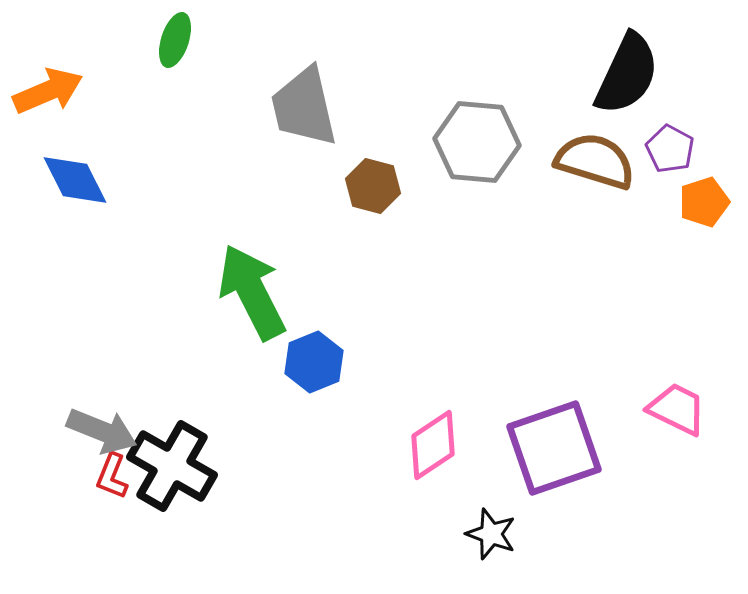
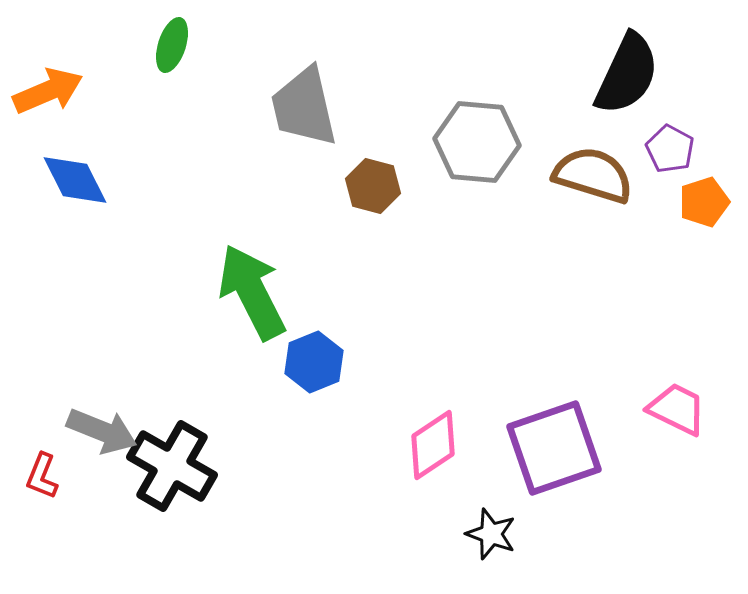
green ellipse: moved 3 px left, 5 px down
brown semicircle: moved 2 px left, 14 px down
red L-shape: moved 70 px left
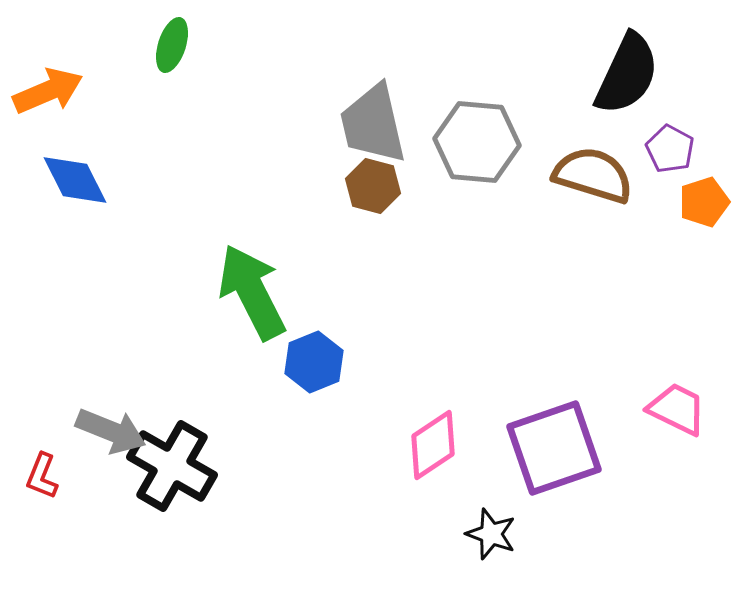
gray trapezoid: moved 69 px right, 17 px down
gray arrow: moved 9 px right
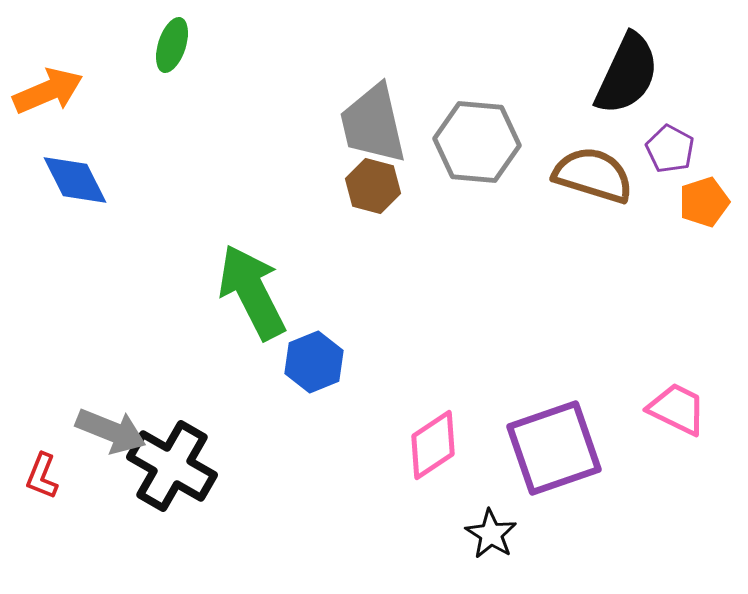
black star: rotated 12 degrees clockwise
